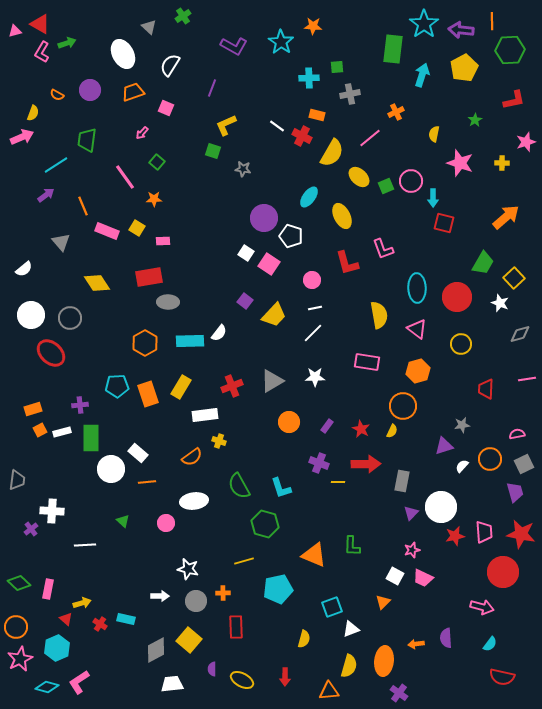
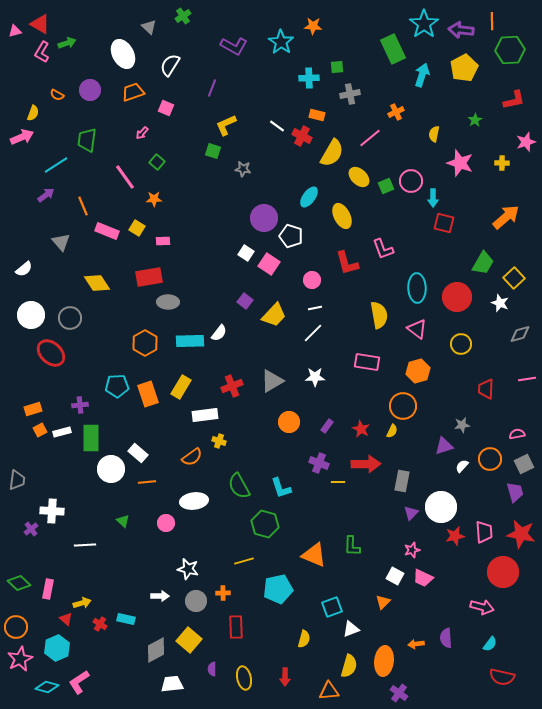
green rectangle at (393, 49): rotated 32 degrees counterclockwise
yellow ellipse at (242, 680): moved 2 px right, 2 px up; rotated 50 degrees clockwise
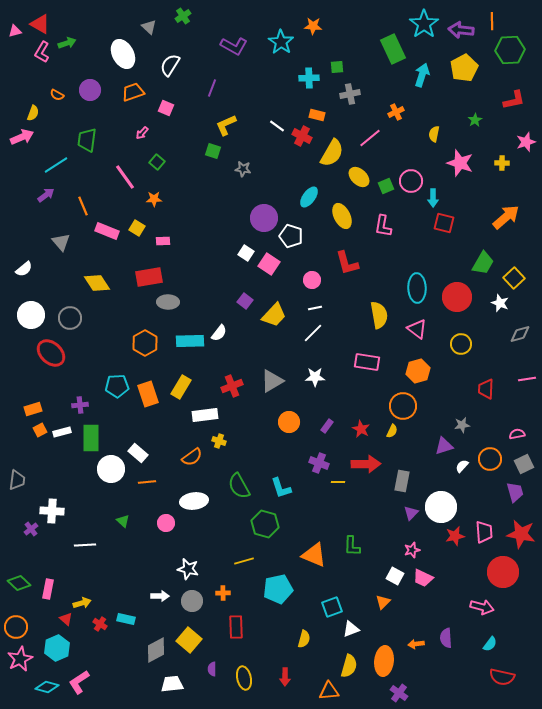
pink L-shape at (383, 249): moved 23 px up; rotated 30 degrees clockwise
gray circle at (196, 601): moved 4 px left
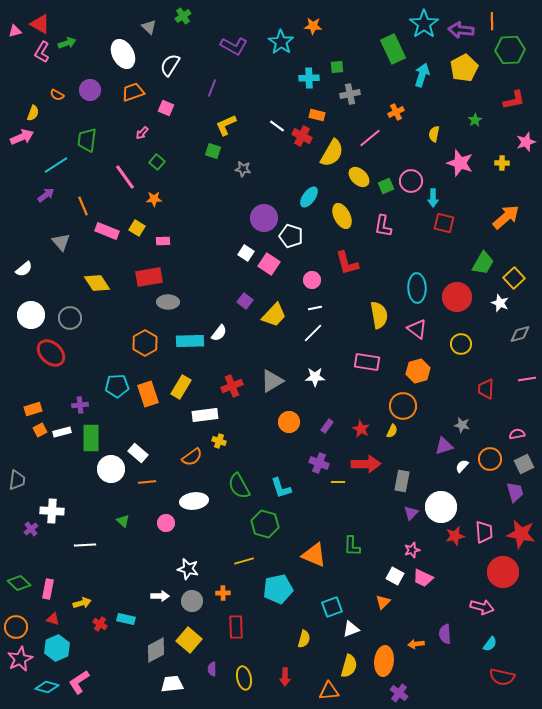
gray star at (462, 425): rotated 21 degrees clockwise
red triangle at (66, 619): moved 13 px left; rotated 24 degrees counterclockwise
purple semicircle at (446, 638): moved 1 px left, 4 px up
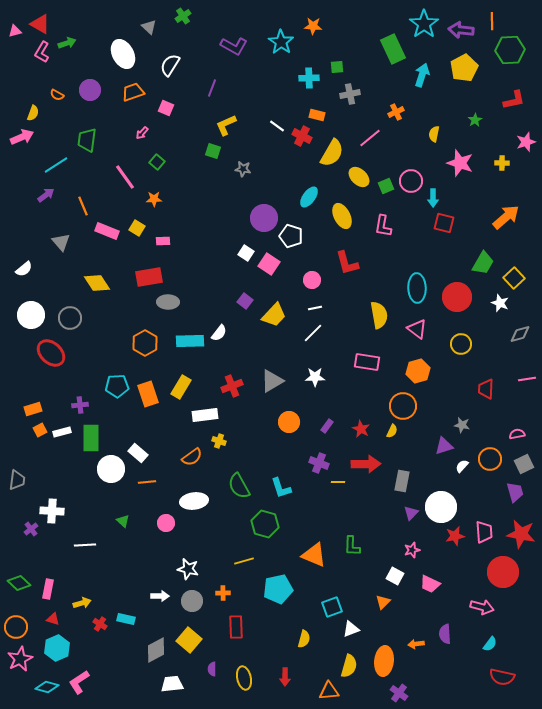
pink trapezoid at (423, 578): moved 7 px right, 6 px down
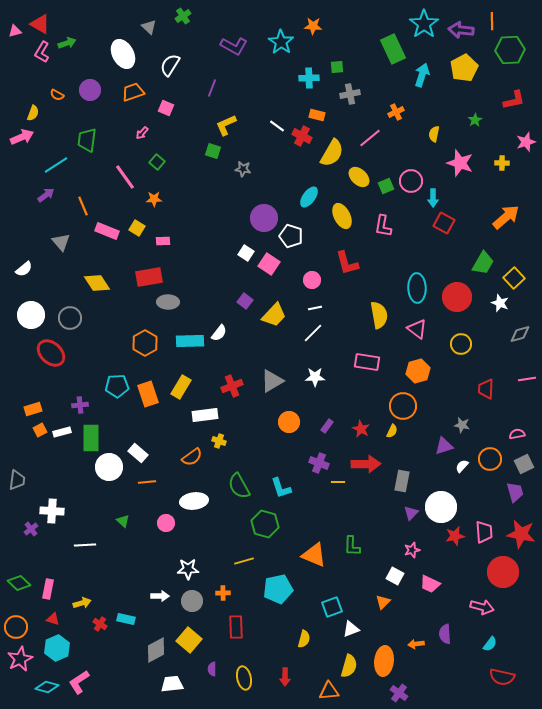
red square at (444, 223): rotated 15 degrees clockwise
white circle at (111, 469): moved 2 px left, 2 px up
white star at (188, 569): rotated 15 degrees counterclockwise
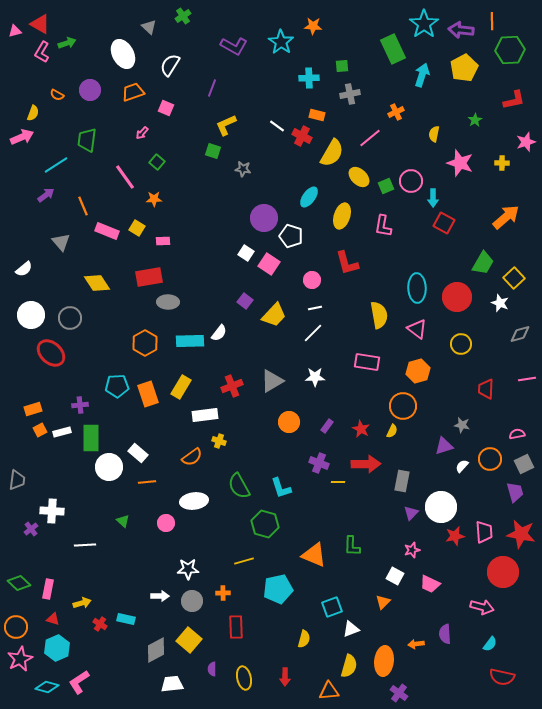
green square at (337, 67): moved 5 px right, 1 px up
yellow ellipse at (342, 216): rotated 45 degrees clockwise
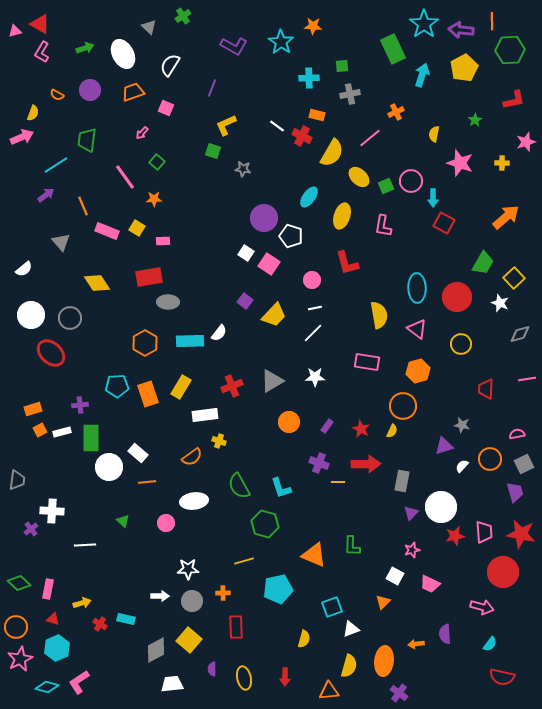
green arrow at (67, 43): moved 18 px right, 5 px down
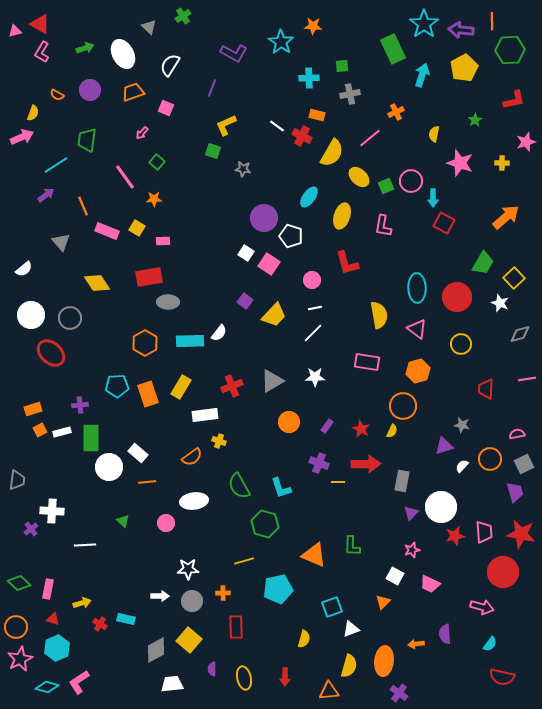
purple L-shape at (234, 46): moved 7 px down
